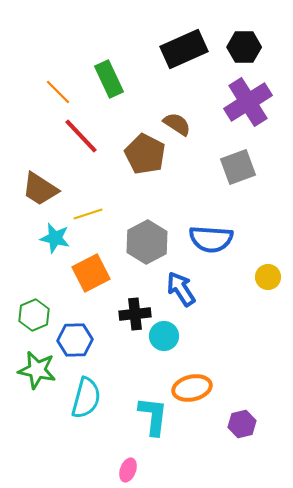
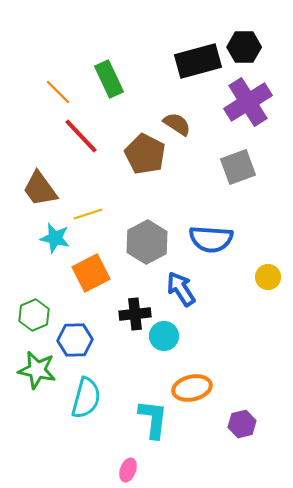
black rectangle: moved 14 px right, 12 px down; rotated 9 degrees clockwise
brown trapezoid: rotated 21 degrees clockwise
cyan L-shape: moved 3 px down
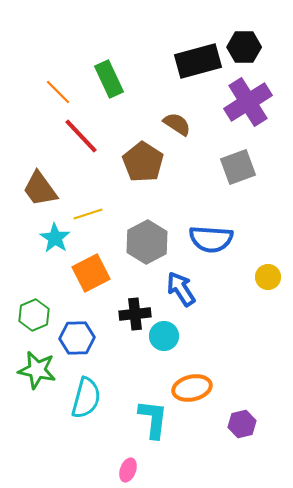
brown pentagon: moved 2 px left, 8 px down; rotated 6 degrees clockwise
cyan star: rotated 20 degrees clockwise
blue hexagon: moved 2 px right, 2 px up
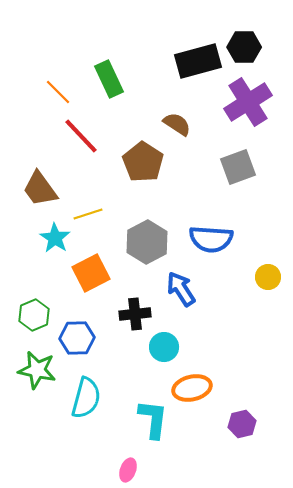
cyan circle: moved 11 px down
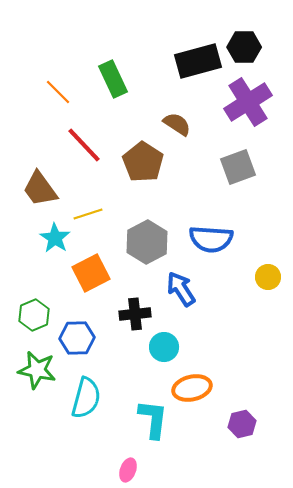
green rectangle: moved 4 px right
red line: moved 3 px right, 9 px down
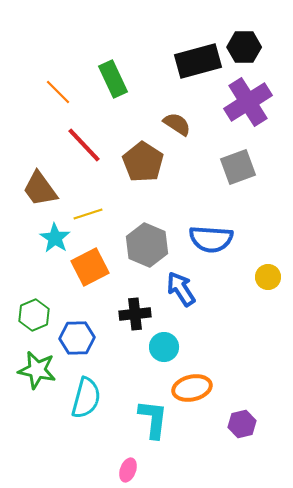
gray hexagon: moved 3 px down; rotated 9 degrees counterclockwise
orange square: moved 1 px left, 6 px up
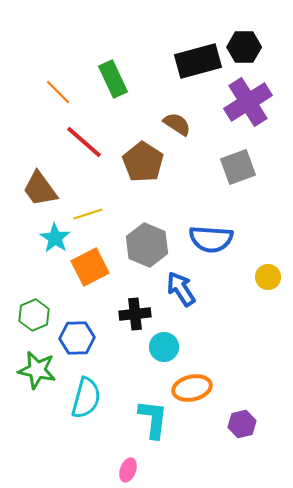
red line: moved 3 px up; rotated 6 degrees counterclockwise
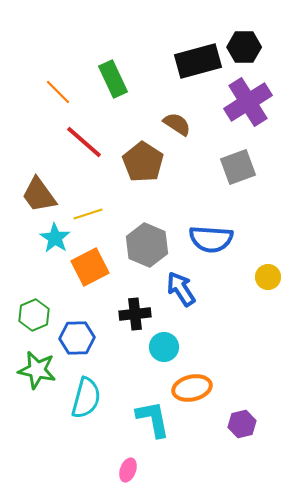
brown trapezoid: moved 1 px left, 6 px down
cyan L-shape: rotated 18 degrees counterclockwise
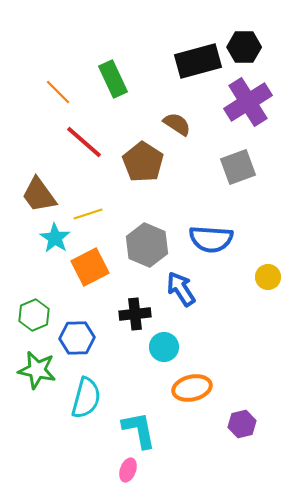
cyan L-shape: moved 14 px left, 11 px down
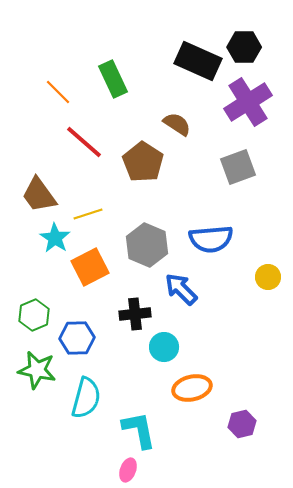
black rectangle: rotated 39 degrees clockwise
blue semicircle: rotated 9 degrees counterclockwise
blue arrow: rotated 12 degrees counterclockwise
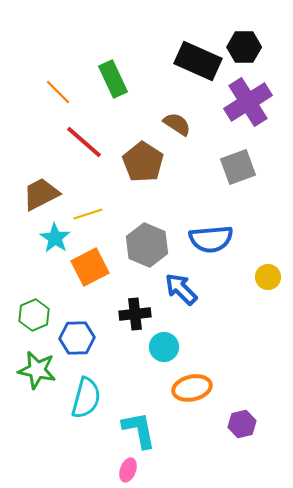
brown trapezoid: moved 2 px right, 1 px up; rotated 99 degrees clockwise
